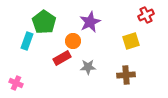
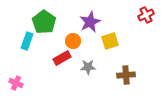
yellow square: moved 21 px left
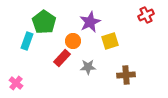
red rectangle: rotated 18 degrees counterclockwise
pink cross: rotated 16 degrees clockwise
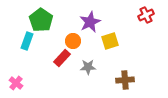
green pentagon: moved 3 px left, 2 px up
brown cross: moved 1 px left, 5 px down
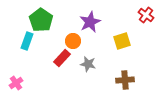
red cross: rotated 28 degrees counterclockwise
yellow square: moved 12 px right
gray star: moved 3 px up; rotated 14 degrees clockwise
pink cross: rotated 16 degrees clockwise
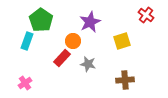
pink cross: moved 9 px right
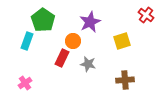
green pentagon: moved 2 px right
red rectangle: rotated 18 degrees counterclockwise
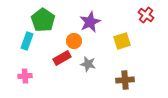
orange circle: moved 1 px right
red rectangle: rotated 36 degrees clockwise
pink cross: moved 7 px up; rotated 32 degrees clockwise
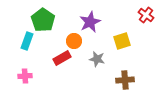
gray star: moved 9 px right, 5 px up
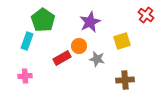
orange circle: moved 5 px right, 5 px down
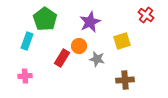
green pentagon: moved 2 px right, 1 px up
red rectangle: rotated 30 degrees counterclockwise
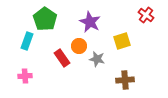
purple star: rotated 20 degrees counterclockwise
red rectangle: rotated 66 degrees counterclockwise
